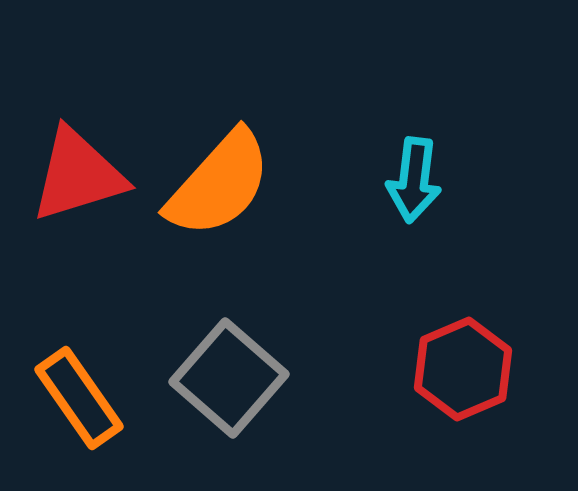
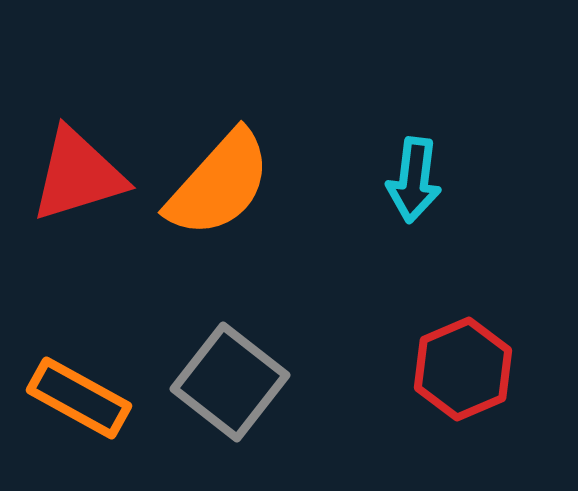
gray square: moved 1 px right, 4 px down; rotated 3 degrees counterclockwise
orange rectangle: rotated 26 degrees counterclockwise
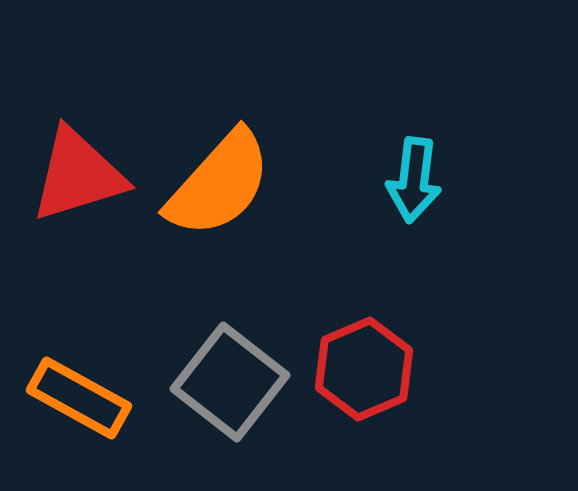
red hexagon: moved 99 px left
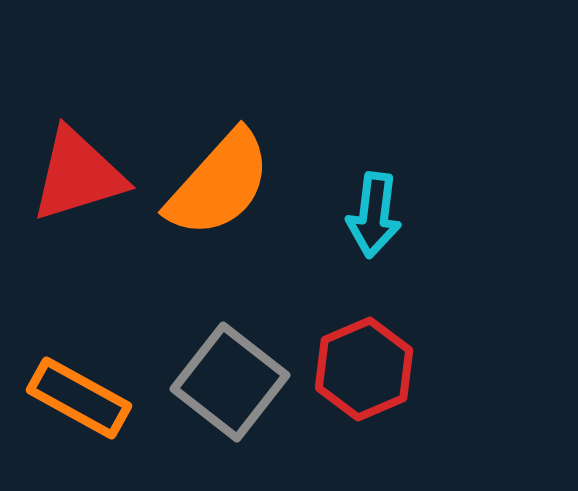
cyan arrow: moved 40 px left, 35 px down
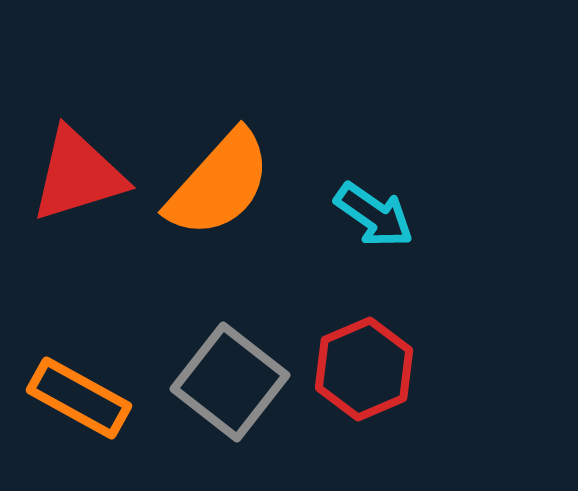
cyan arrow: rotated 62 degrees counterclockwise
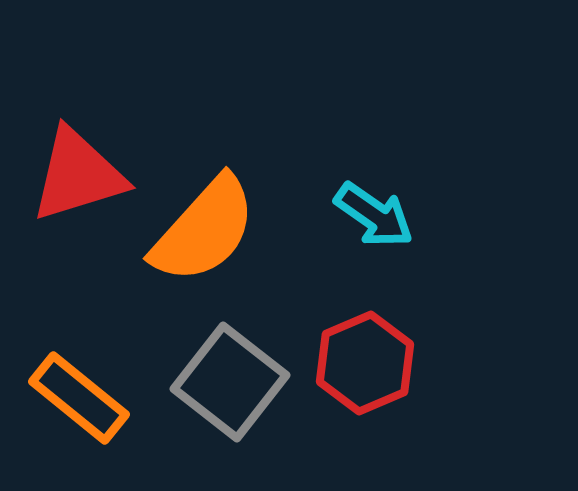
orange semicircle: moved 15 px left, 46 px down
red hexagon: moved 1 px right, 6 px up
orange rectangle: rotated 10 degrees clockwise
